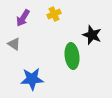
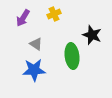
gray triangle: moved 22 px right
blue star: moved 2 px right, 9 px up
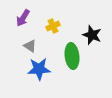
yellow cross: moved 1 px left, 12 px down
gray triangle: moved 6 px left, 2 px down
blue star: moved 5 px right, 1 px up
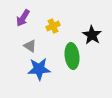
black star: rotated 12 degrees clockwise
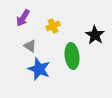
black star: moved 3 px right
blue star: rotated 25 degrees clockwise
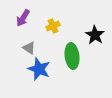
gray triangle: moved 1 px left, 2 px down
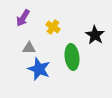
yellow cross: moved 1 px down; rotated 32 degrees counterclockwise
gray triangle: rotated 32 degrees counterclockwise
green ellipse: moved 1 px down
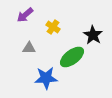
purple arrow: moved 2 px right, 3 px up; rotated 18 degrees clockwise
black star: moved 2 px left
green ellipse: rotated 60 degrees clockwise
blue star: moved 7 px right, 9 px down; rotated 25 degrees counterclockwise
